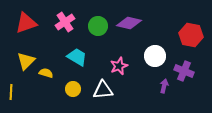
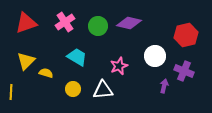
red hexagon: moved 5 px left; rotated 25 degrees counterclockwise
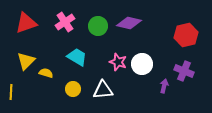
white circle: moved 13 px left, 8 px down
pink star: moved 1 px left, 4 px up; rotated 30 degrees counterclockwise
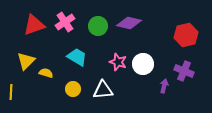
red triangle: moved 8 px right, 2 px down
white circle: moved 1 px right
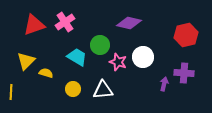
green circle: moved 2 px right, 19 px down
white circle: moved 7 px up
purple cross: moved 2 px down; rotated 18 degrees counterclockwise
purple arrow: moved 2 px up
